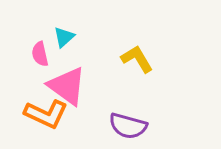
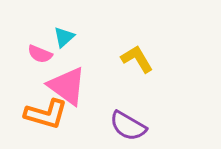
pink semicircle: rotated 55 degrees counterclockwise
orange L-shape: rotated 9 degrees counterclockwise
purple semicircle: rotated 15 degrees clockwise
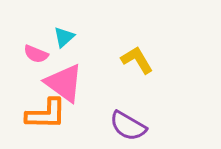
pink semicircle: moved 4 px left
yellow L-shape: moved 1 px down
pink triangle: moved 3 px left, 3 px up
orange L-shape: rotated 15 degrees counterclockwise
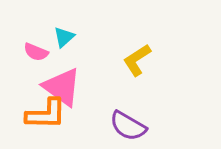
pink semicircle: moved 2 px up
yellow L-shape: rotated 92 degrees counterclockwise
pink triangle: moved 2 px left, 4 px down
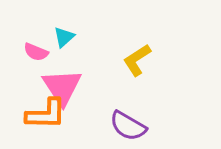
pink triangle: rotated 21 degrees clockwise
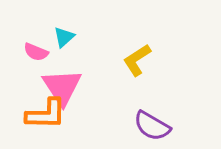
purple semicircle: moved 24 px right
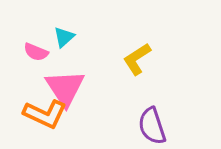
yellow L-shape: moved 1 px up
pink triangle: moved 3 px right, 1 px down
orange L-shape: moved 1 px left; rotated 24 degrees clockwise
purple semicircle: rotated 42 degrees clockwise
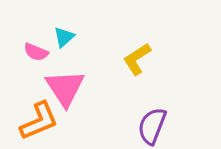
orange L-shape: moved 6 px left, 7 px down; rotated 48 degrees counterclockwise
purple semicircle: rotated 39 degrees clockwise
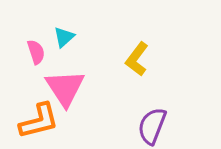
pink semicircle: rotated 130 degrees counterclockwise
yellow L-shape: rotated 20 degrees counterclockwise
orange L-shape: rotated 9 degrees clockwise
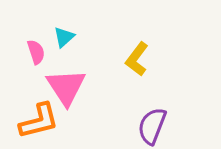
pink triangle: moved 1 px right, 1 px up
